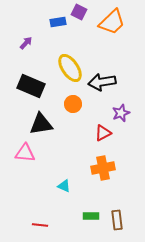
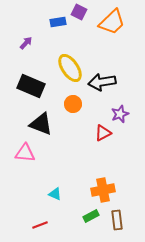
purple star: moved 1 px left, 1 px down
black triangle: rotated 30 degrees clockwise
orange cross: moved 22 px down
cyan triangle: moved 9 px left, 8 px down
green rectangle: rotated 28 degrees counterclockwise
red line: rotated 28 degrees counterclockwise
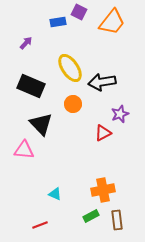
orange trapezoid: rotated 8 degrees counterclockwise
black triangle: rotated 25 degrees clockwise
pink triangle: moved 1 px left, 3 px up
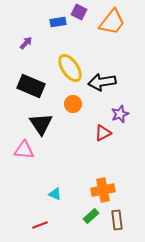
black triangle: rotated 10 degrees clockwise
green rectangle: rotated 14 degrees counterclockwise
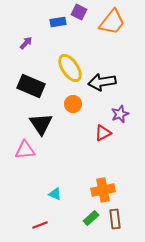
pink triangle: moved 1 px right; rotated 10 degrees counterclockwise
green rectangle: moved 2 px down
brown rectangle: moved 2 px left, 1 px up
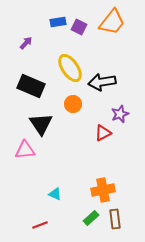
purple square: moved 15 px down
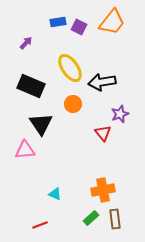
red triangle: rotated 42 degrees counterclockwise
